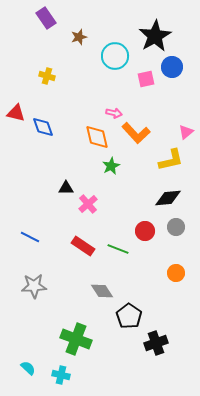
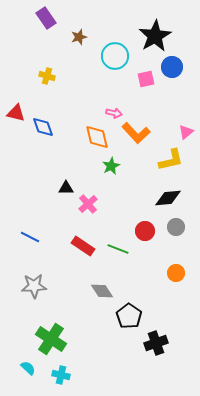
green cross: moved 25 px left; rotated 12 degrees clockwise
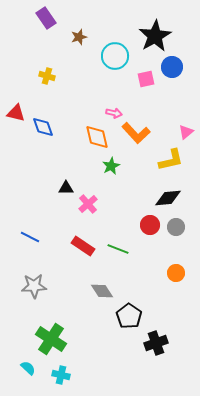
red circle: moved 5 px right, 6 px up
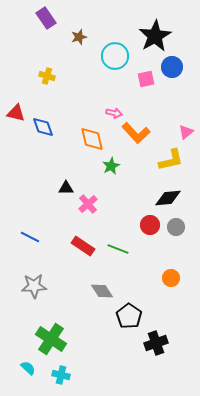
orange diamond: moved 5 px left, 2 px down
orange circle: moved 5 px left, 5 px down
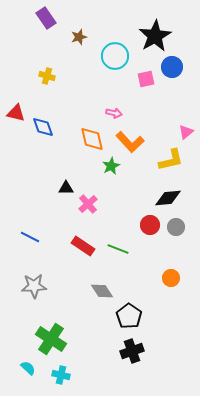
orange L-shape: moved 6 px left, 9 px down
black cross: moved 24 px left, 8 px down
